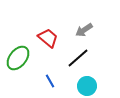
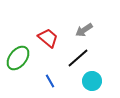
cyan circle: moved 5 px right, 5 px up
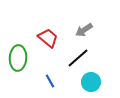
green ellipse: rotated 35 degrees counterclockwise
cyan circle: moved 1 px left, 1 px down
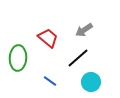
blue line: rotated 24 degrees counterclockwise
